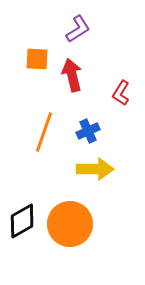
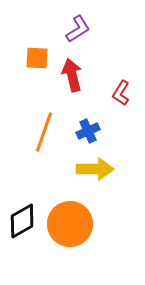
orange square: moved 1 px up
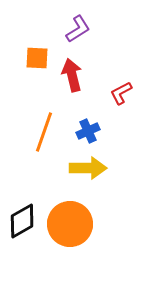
red L-shape: rotated 30 degrees clockwise
yellow arrow: moved 7 px left, 1 px up
